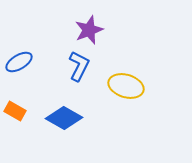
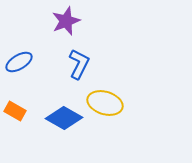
purple star: moved 23 px left, 9 px up
blue L-shape: moved 2 px up
yellow ellipse: moved 21 px left, 17 px down
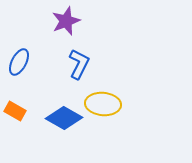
blue ellipse: rotated 32 degrees counterclockwise
yellow ellipse: moved 2 px left, 1 px down; rotated 12 degrees counterclockwise
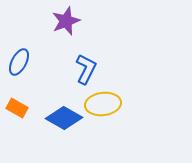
blue L-shape: moved 7 px right, 5 px down
yellow ellipse: rotated 12 degrees counterclockwise
orange rectangle: moved 2 px right, 3 px up
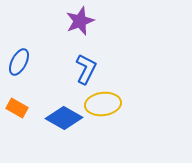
purple star: moved 14 px right
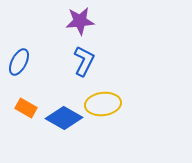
purple star: rotated 16 degrees clockwise
blue L-shape: moved 2 px left, 8 px up
orange rectangle: moved 9 px right
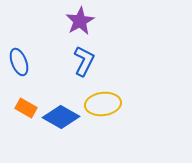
purple star: rotated 24 degrees counterclockwise
blue ellipse: rotated 48 degrees counterclockwise
blue diamond: moved 3 px left, 1 px up
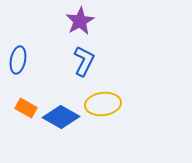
blue ellipse: moved 1 px left, 2 px up; rotated 32 degrees clockwise
